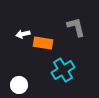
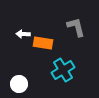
white arrow: rotated 16 degrees clockwise
white circle: moved 1 px up
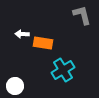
gray L-shape: moved 6 px right, 12 px up
white arrow: moved 1 px left
white circle: moved 4 px left, 2 px down
